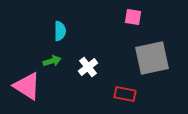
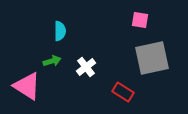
pink square: moved 7 px right, 3 px down
white cross: moved 2 px left
red rectangle: moved 2 px left, 2 px up; rotated 20 degrees clockwise
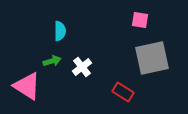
white cross: moved 4 px left
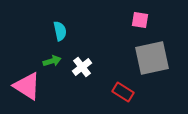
cyan semicircle: rotated 12 degrees counterclockwise
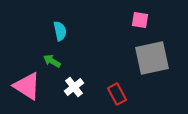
green arrow: rotated 132 degrees counterclockwise
white cross: moved 8 px left, 20 px down
red rectangle: moved 6 px left, 2 px down; rotated 30 degrees clockwise
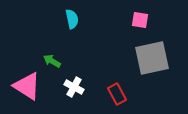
cyan semicircle: moved 12 px right, 12 px up
white cross: rotated 24 degrees counterclockwise
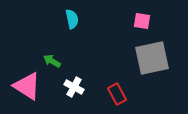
pink square: moved 2 px right, 1 px down
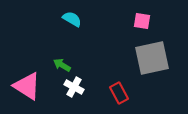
cyan semicircle: rotated 48 degrees counterclockwise
green arrow: moved 10 px right, 4 px down
red rectangle: moved 2 px right, 1 px up
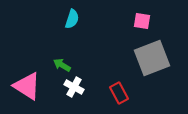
cyan semicircle: rotated 78 degrees clockwise
gray square: rotated 9 degrees counterclockwise
